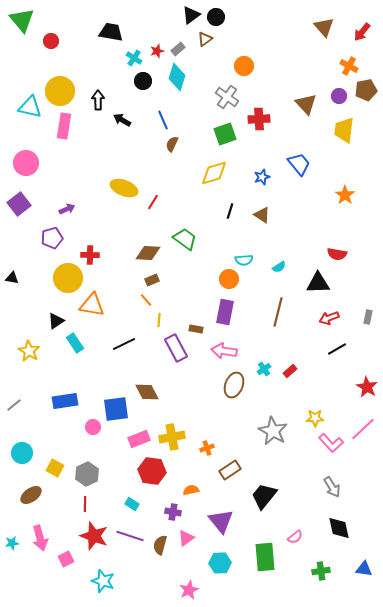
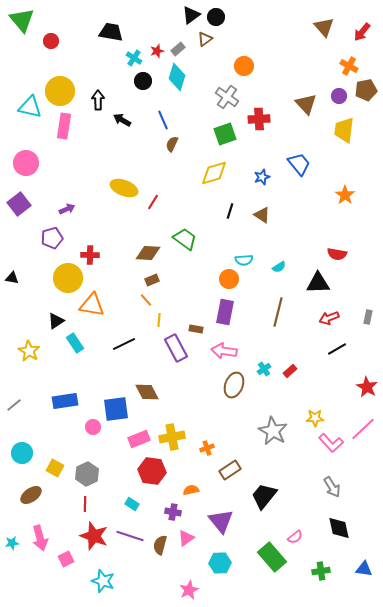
green rectangle at (265, 557): moved 7 px right; rotated 36 degrees counterclockwise
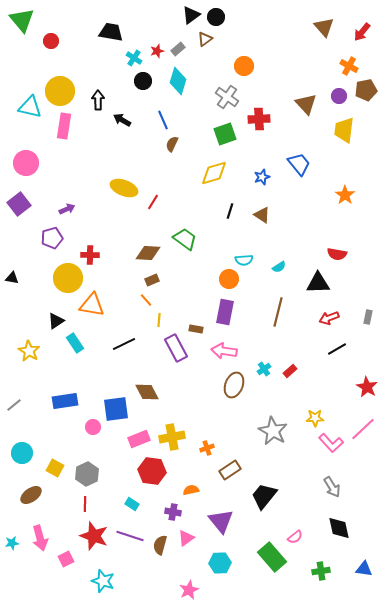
cyan diamond at (177, 77): moved 1 px right, 4 px down
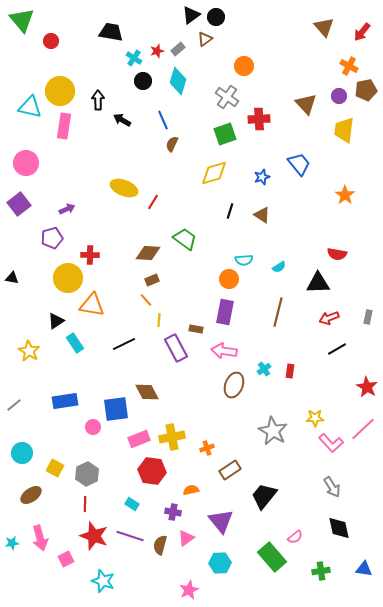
red rectangle at (290, 371): rotated 40 degrees counterclockwise
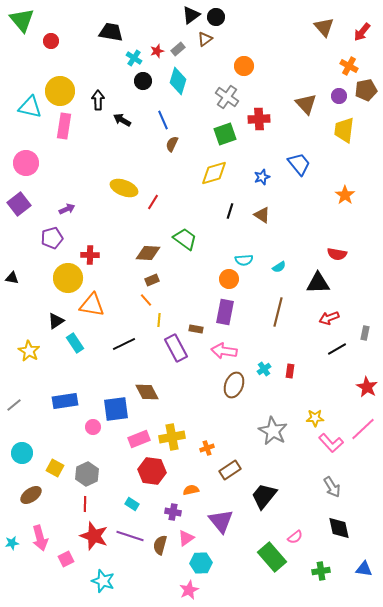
gray rectangle at (368, 317): moved 3 px left, 16 px down
cyan hexagon at (220, 563): moved 19 px left
